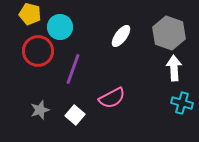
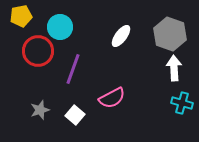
yellow pentagon: moved 9 px left, 2 px down; rotated 25 degrees counterclockwise
gray hexagon: moved 1 px right, 1 px down
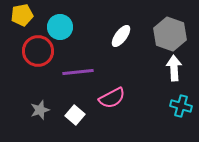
yellow pentagon: moved 1 px right, 1 px up
purple line: moved 5 px right, 3 px down; rotated 64 degrees clockwise
cyan cross: moved 1 px left, 3 px down
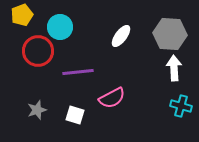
yellow pentagon: rotated 10 degrees counterclockwise
gray hexagon: rotated 16 degrees counterclockwise
gray star: moved 3 px left
white square: rotated 24 degrees counterclockwise
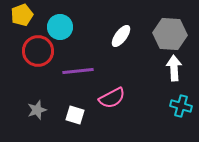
purple line: moved 1 px up
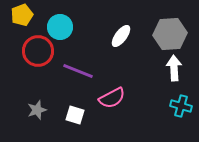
gray hexagon: rotated 8 degrees counterclockwise
purple line: rotated 28 degrees clockwise
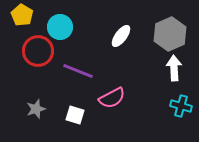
yellow pentagon: rotated 20 degrees counterclockwise
gray hexagon: rotated 20 degrees counterclockwise
gray star: moved 1 px left, 1 px up
